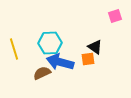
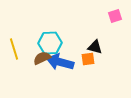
black triangle: rotated 21 degrees counterclockwise
brown semicircle: moved 15 px up
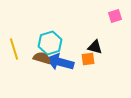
cyan hexagon: rotated 15 degrees counterclockwise
brown semicircle: rotated 42 degrees clockwise
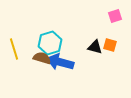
orange square: moved 22 px right, 14 px up; rotated 24 degrees clockwise
